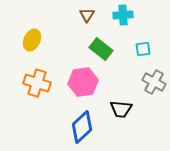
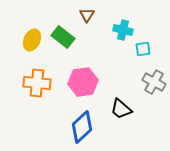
cyan cross: moved 15 px down; rotated 18 degrees clockwise
green rectangle: moved 38 px left, 12 px up
orange cross: rotated 12 degrees counterclockwise
black trapezoid: rotated 35 degrees clockwise
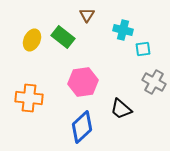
orange cross: moved 8 px left, 15 px down
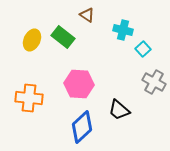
brown triangle: rotated 28 degrees counterclockwise
cyan square: rotated 35 degrees counterclockwise
pink hexagon: moved 4 px left, 2 px down; rotated 12 degrees clockwise
black trapezoid: moved 2 px left, 1 px down
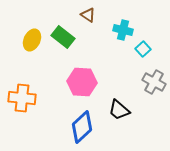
brown triangle: moved 1 px right
pink hexagon: moved 3 px right, 2 px up
orange cross: moved 7 px left
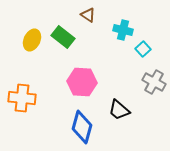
blue diamond: rotated 32 degrees counterclockwise
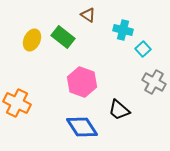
pink hexagon: rotated 16 degrees clockwise
orange cross: moved 5 px left, 5 px down; rotated 20 degrees clockwise
blue diamond: rotated 48 degrees counterclockwise
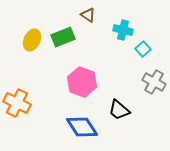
green rectangle: rotated 60 degrees counterclockwise
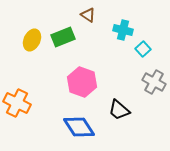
blue diamond: moved 3 px left
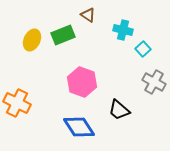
green rectangle: moved 2 px up
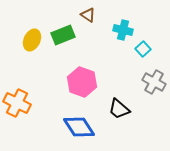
black trapezoid: moved 1 px up
